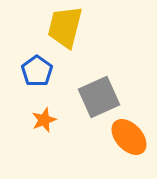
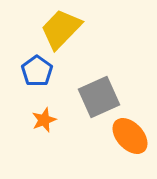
yellow trapezoid: moved 4 px left, 2 px down; rotated 30 degrees clockwise
orange ellipse: moved 1 px right, 1 px up
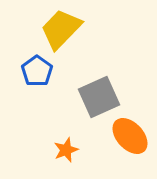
orange star: moved 22 px right, 30 px down
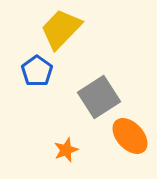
gray square: rotated 9 degrees counterclockwise
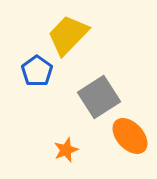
yellow trapezoid: moved 7 px right, 6 px down
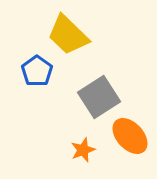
yellow trapezoid: rotated 90 degrees counterclockwise
orange star: moved 17 px right
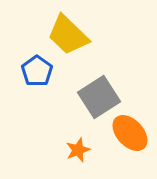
orange ellipse: moved 3 px up
orange star: moved 5 px left
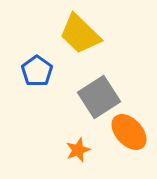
yellow trapezoid: moved 12 px right, 1 px up
orange ellipse: moved 1 px left, 1 px up
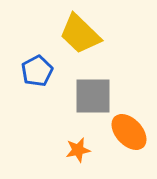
blue pentagon: rotated 8 degrees clockwise
gray square: moved 6 px left, 1 px up; rotated 33 degrees clockwise
orange star: rotated 10 degrees clockwise
